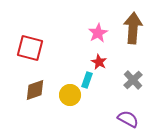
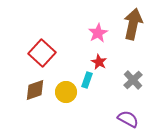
brown arrow: moved 4 px up; rotated 8 degrees clockwise
red square: moved 12 px right, 5 px down; rotated 28 degrees clockwise
yellow circle: moved 4 px left, 3 px up
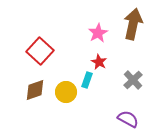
red square: moved 2 px left, 2 px up
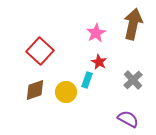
pink star: moved 2 px left
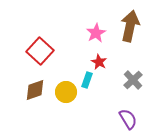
brown arrow: moved 3 px left, 2 px down
purple semicircle: rotated 30 degrees clockwise
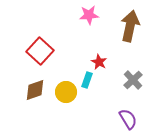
pink star: moved 7 px left, 18 px up; rotated 24 degrees clockwise
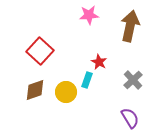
purple semicircle: moved 2 px right, 1 px up
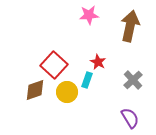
red square: moved 14 px right, 14 px down
red star: moved 1 px left
yellow circle: moved 1 px right
